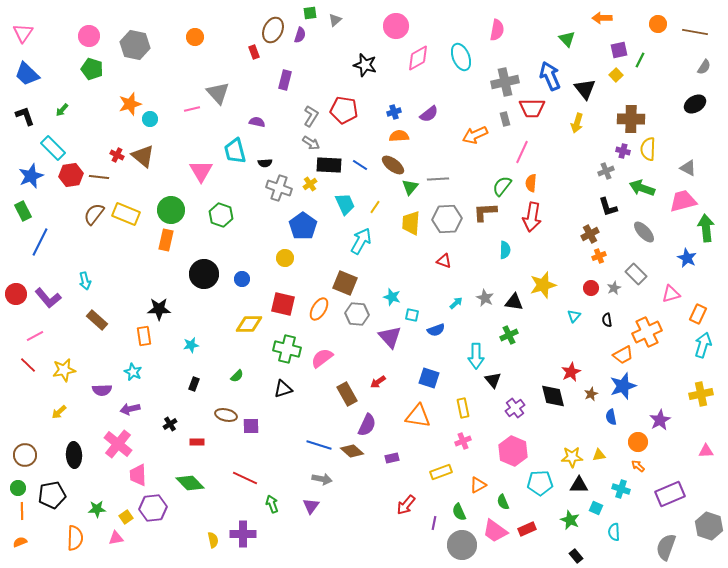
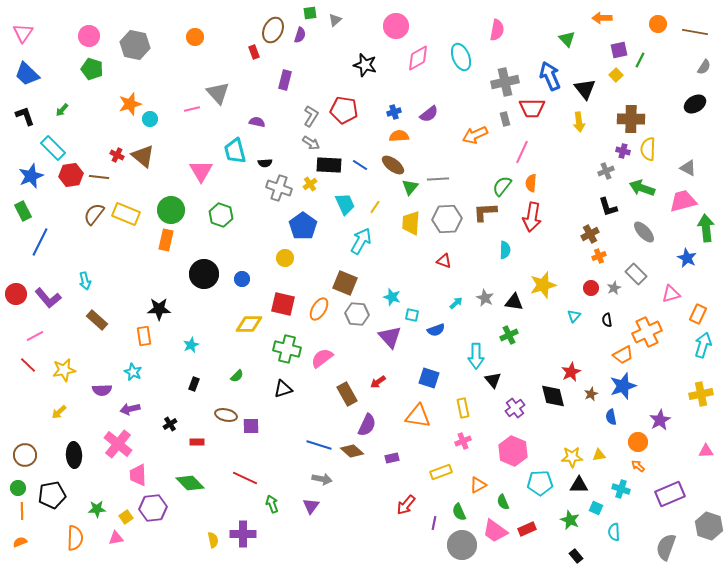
yellow arrow at (577, 123): moved 2 px right, 1 px up; rotated 24 degrees counterclockwise
cyan star at (191, 345): rotated 14 degrees counterclockwise
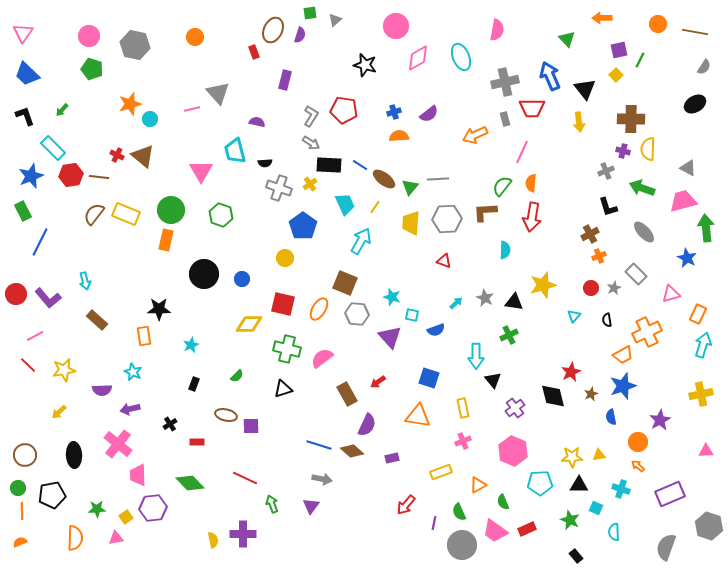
brown ellipse at (393, 165): moved 9 px left, 14 px down
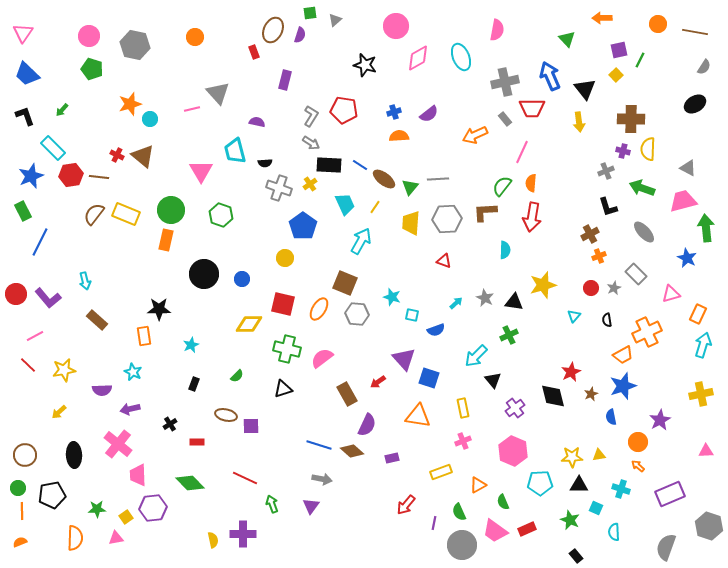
gray rectangle at (505, 119): rotated 24 degrees counterclockwise
purple triangle at (390, 337): moved 14 px right, 22 px down
cyan arrow at (476, 356): rotated 45 degrees clockwise
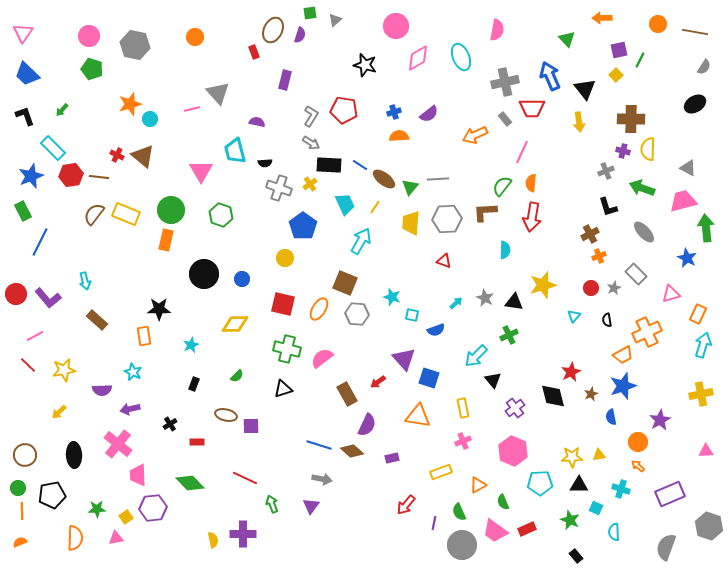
yellow diamond at (249, 324): moved 14 px left
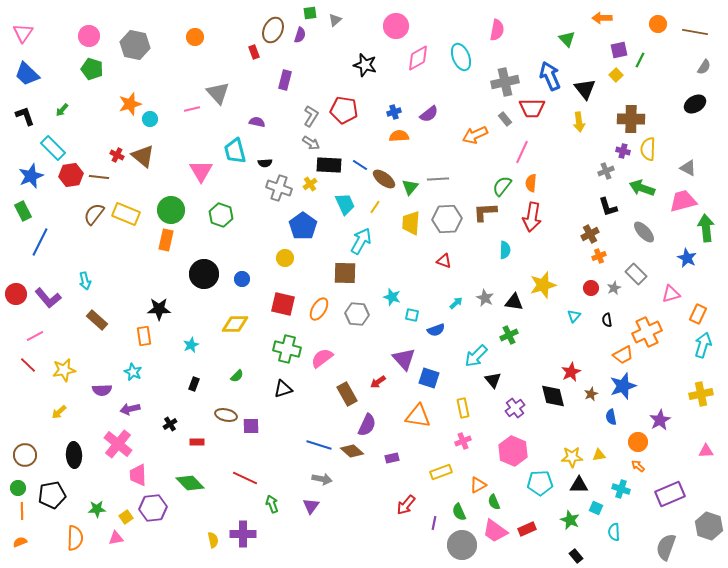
brown square at (345, 283): moved 10 px up; rotated 20 degrees counterclockwise
green semicircle at (503, 502): moved 9 px left
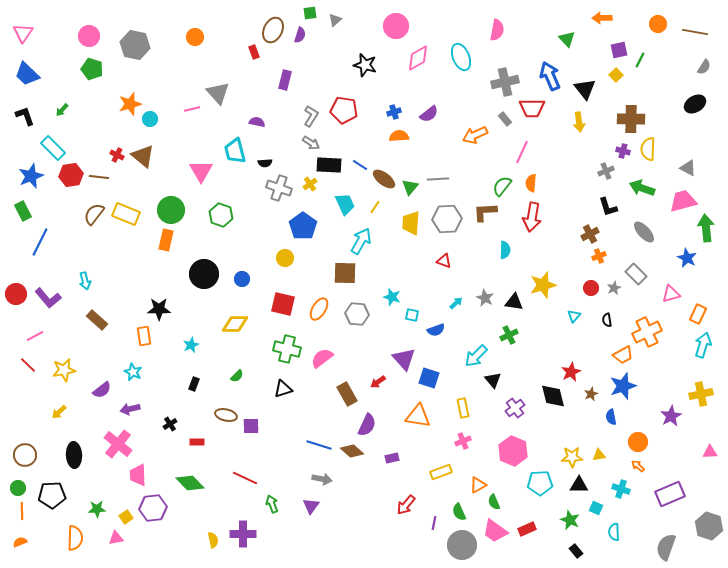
purple semicircle at (102, 390): rotated 36 degrees counterclockwise
purple star at (660, 420): moved 11 px right, 4 px up
pink triangle at (706, 451): moved 4 px right, 1 px down
black pentagon at (52, 495): rotated 8 degrees clockwise
black rectangle at (576, 556): moved 5 px up
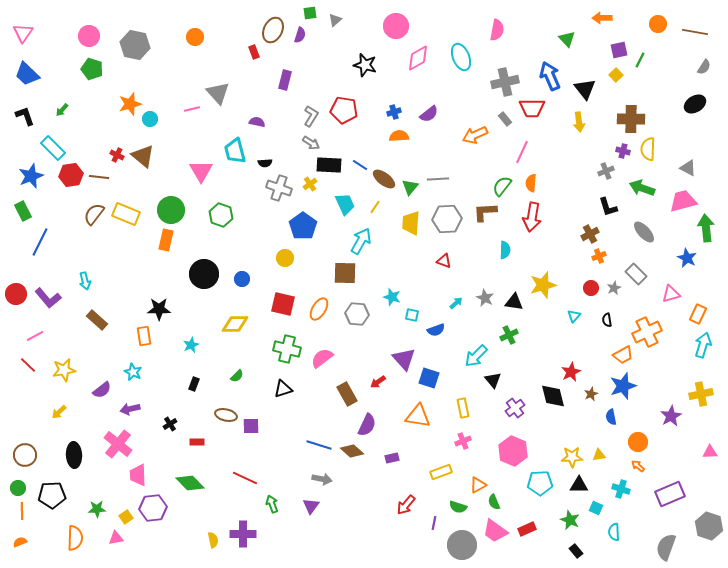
green semicircle at (459, 512): moved 1 px left, 5 px up; rotated 48 degrees counterclockwise
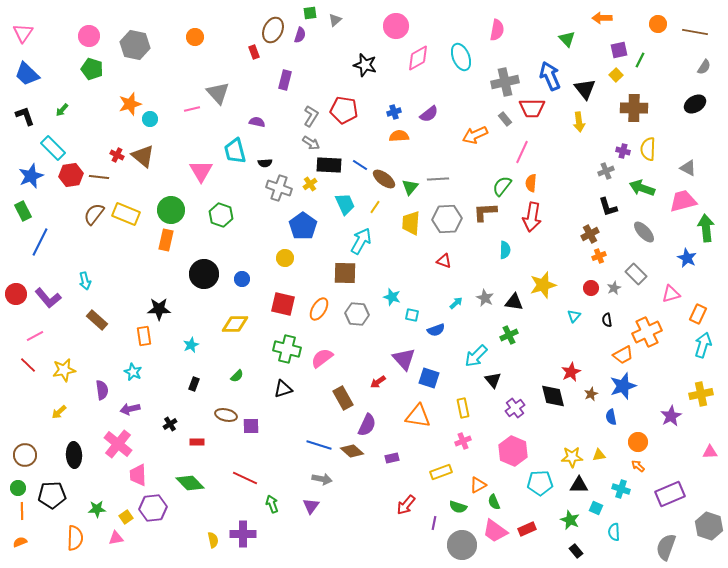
brown cross at (631, 119): moved 3 px right, 11 px up
purple semicircle at (102, 390): rotated 60 degrees counterclockwise
brown rectangle at (347, 394): moved 4 px left, 4 px down
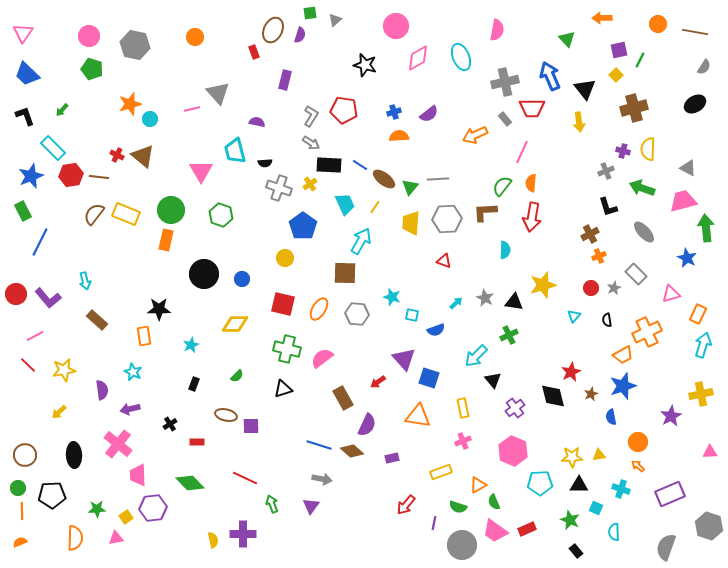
brown cross at (634, 108): rotated 16 degrees counterclockwise
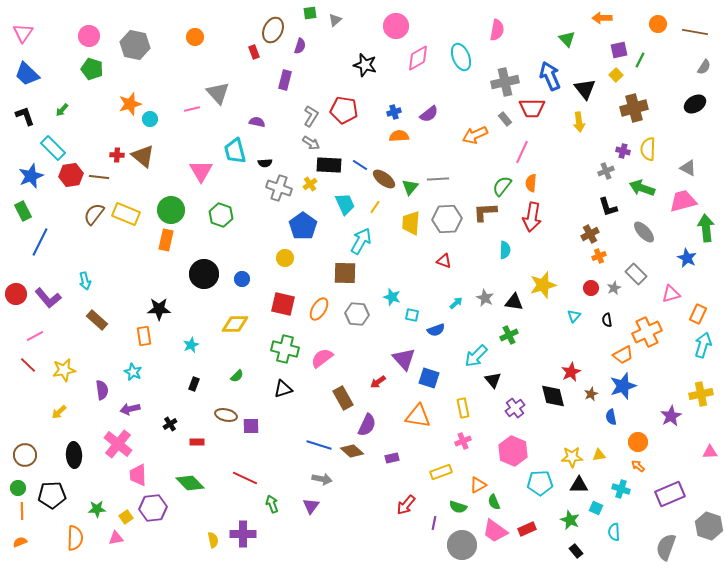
purple semicircle at (300, 35): moved 11 px down
red cross at (117, 155): rotated 24 degrees counterclockwise
green cross at (287, 349): moved 2 px left
